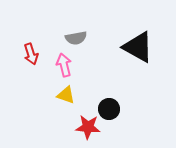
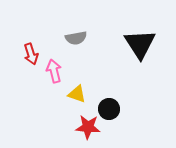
black triangle: moved 2 px right, 3 px up; rotated 28 degrees clockwise
pink arrow: moved 10 px left, 6 px down
yellow triangle: moved 11 px right, 1 px up
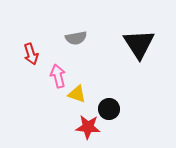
black triangle: moved 1 px left
pink arrow: moved 4 px right, 5 px down
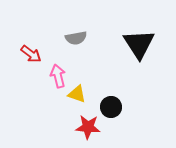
red arrow: rotated 35 degrees counterclockwise
black circle: moved 2 px right, 2 px up
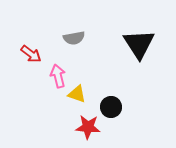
gray semicircle: moved 2 px left
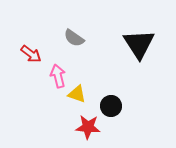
gray semicircle: rotated 45 degrees clockwise
black circle: moved 1 px up
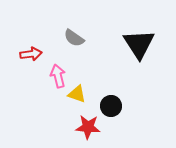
red arrow: rotated 45 degrees counterclockwise
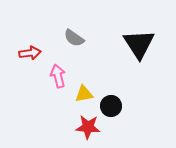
red arrow: moved 1 px left, 1 px up
yellow triangle: moved 7 px right; rotated 30 degrees counterclockwise
